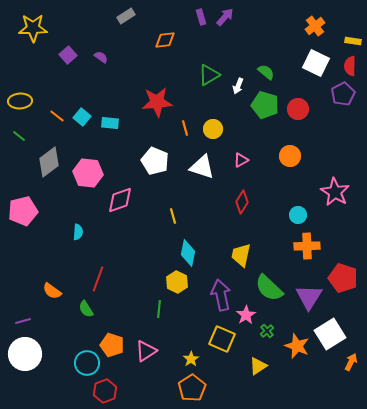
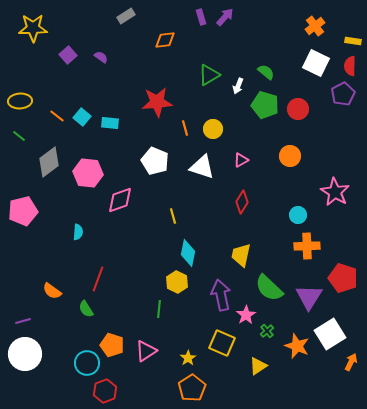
yellow square at (222, 339): moved 4 px down
yellow star at (191, 359): moved 3 px left, 1 px up
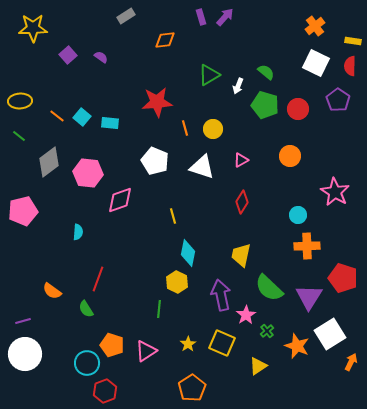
purple pentagon at (343, 94): moved 5 px left, 6 px down; rotated 10 degrees counterclockwise
yellow star at (188, 358): moved 14 px up
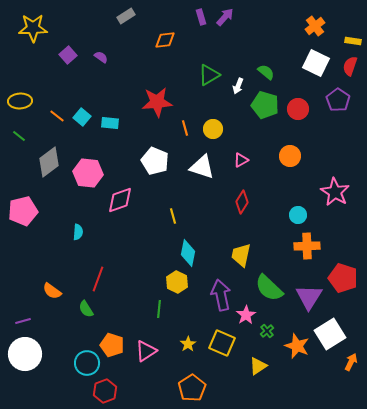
red semicircle at (350, 66): rotated 18 degrees clockwise
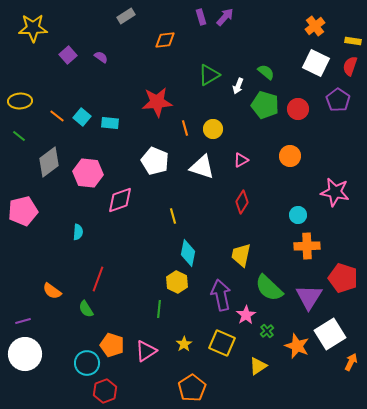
pink star at (335, 192): rotated 20 degrees counterclockwise
yellow star at (188, 344): moved 4 px left
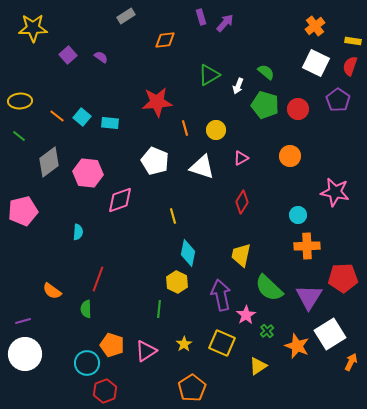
purple arrow at (225, 17): moved 6 px down
yellow circle at (213, 129): moved 3 px right, 1 px down
pink triangle at (241, 160): moved 2 px up
red pentagon at (343, 278): rotated 20 degrees counterclockwise
green semicircle at (86, 309): rotated 30 degrees clockwise
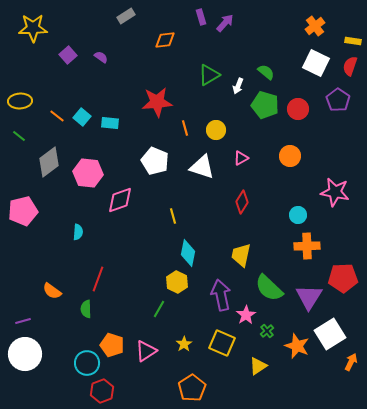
green line at (159, 309): rotated 24 degrees clockwise
red hexagon at (105, 391): moved 3 px left
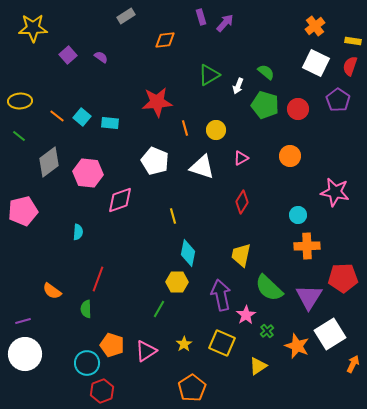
yellow hexagon at (177, 282): rotated 25 degrees counterclockwise
orange arrow at (351, 362): moved 2 px right, 2 px down
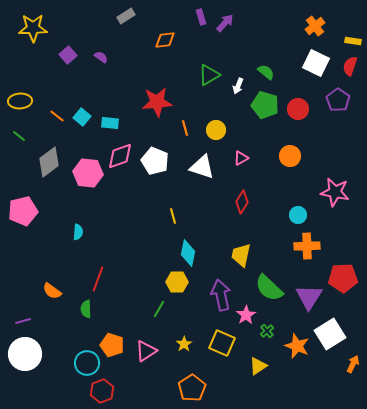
pink diamond at (120, 200): moved 44 px up
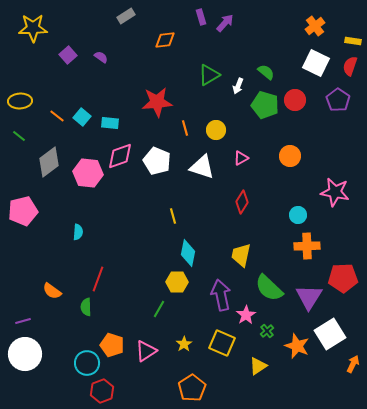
red circle at (298, 109): moved 3 px left, 9 px up
white pentagon at (155, 161): moved 2 px right
green semicircle at (86, 309): moved 2 px up
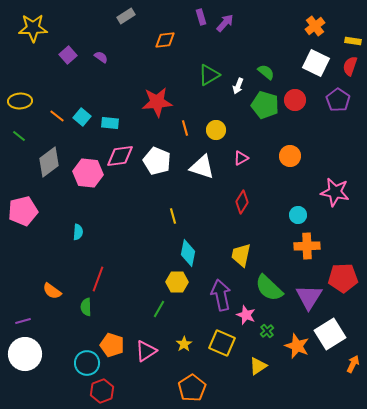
pink diamond at (120, 156): rotated 12 degrees clockwise
pink star at (246, 315): rotated 18 degrees counterclockwise
